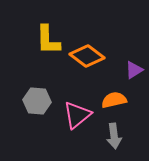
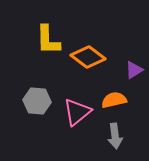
orange diamond: moved 1 px right, 1 px down
pink triangle: moved 3 px up
gray arrow: moved 1 px right
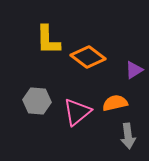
orange semicircle: moved 1 px right, 3 px down
gray arrow: moved 13 px right
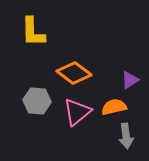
yellow L-shape: moved 15 px left, 8 px up
orange diamond: moved 14 px left, 16 px down
purple triangle: moved 4 px left, 10 px down
orange semicircle: moved 1 px left, 4 px down
gray arrow: moved 2 px left
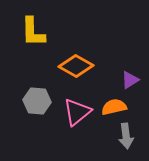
orange diamond: moved 2 px right, 7 px up; rotated 8 degrees counterclockwise
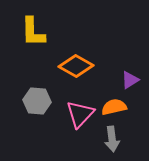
pink triangle: moved 3 px right, 2 px down; rotated 8 degrees counterclockwise
gray arrow: moved 14 px left, 3 px down
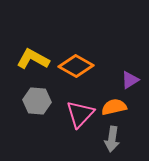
yellow L-shape: moved 27 px down; rotated 120 degrees clockwise
gray arrow: rotated 15 degrees clockwise
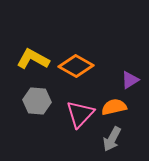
gray arrow: rotated 20 degrees clockwise
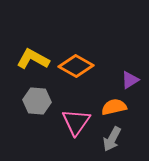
pink triangle: moved 4 px left, 8 px down; rotated 8 degrees counterclockwise
